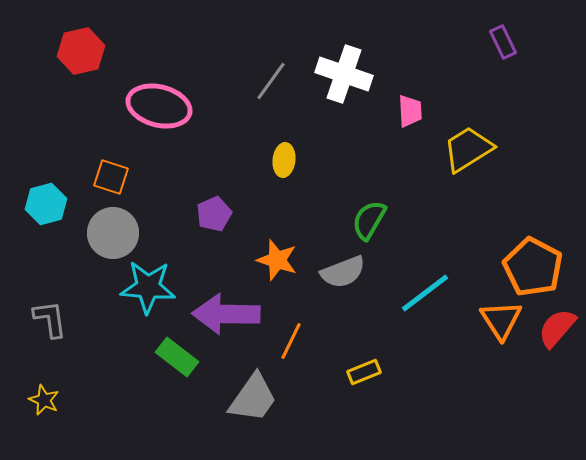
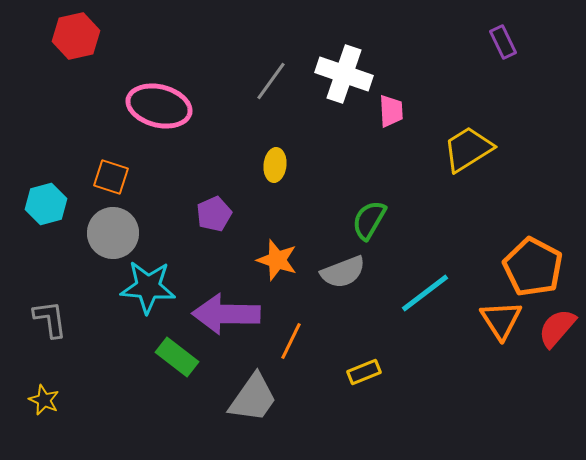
red hexagon: moved 5 px left, 15 px up
pink trapezoid: moved 19 px left
yellow ellipse: moved 9 px left, 5 px down
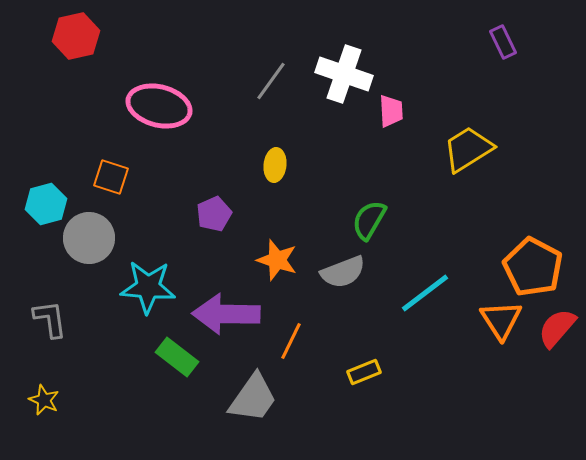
gray circle: moved 24 px left, 5 px down
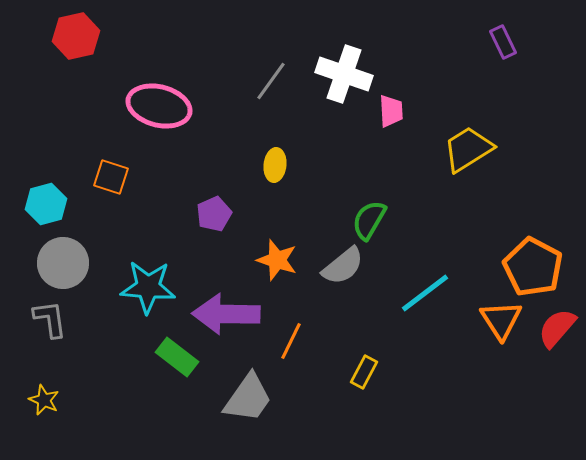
gray circle: moved 26 px left, 25 px down
gray semicircle: moved 6 px up; rotated 18 degrees counterclockwise
yellow rectangle: rotated 40 degrees counterclockwise
gray trapezoid: moved 5 px left
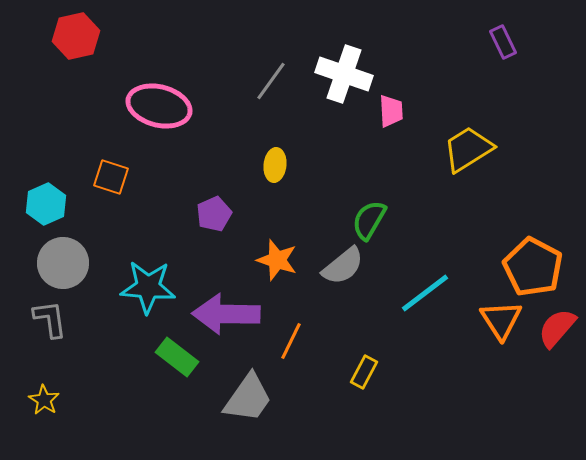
cyan hexagon: rotated 9 degrees counterclockwise
yellow star: rotated 8 degrees clockwise
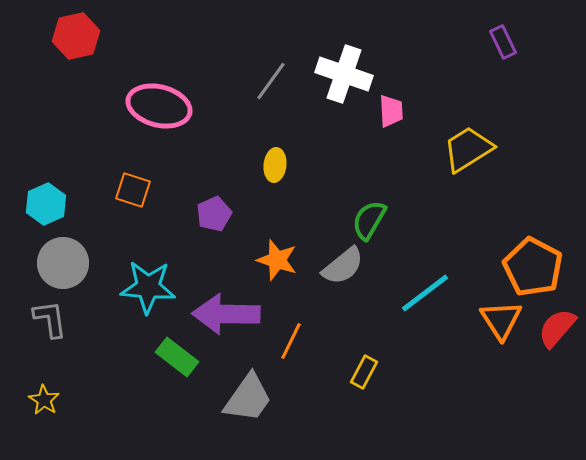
orange square: moved 22 px right, 13 px down
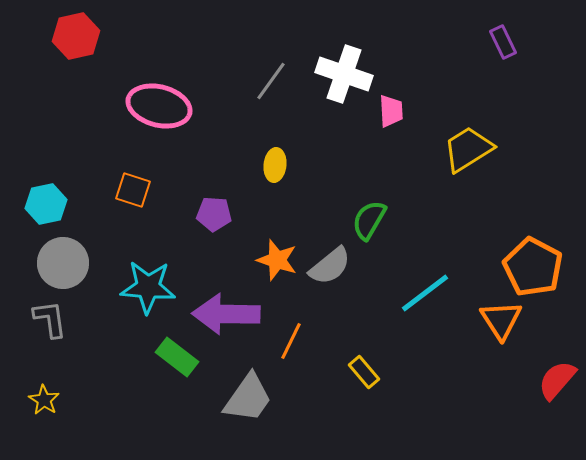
cyan hexagon: rotated 12 degrees clockwise
purple pentagon: rotated 28 degrees clockwise
gray semicircle: moved 13 px left
red semicircle: moved 52 px down
yellow rectangle: rotated 68 degrees counterclockwise
